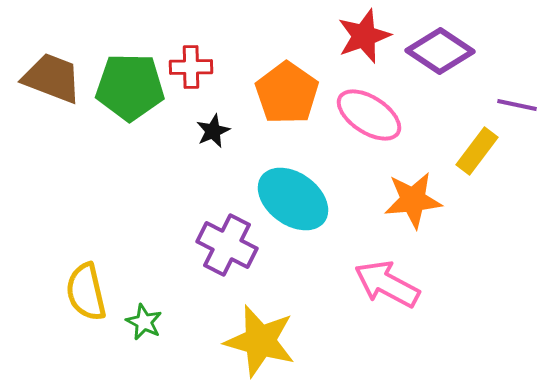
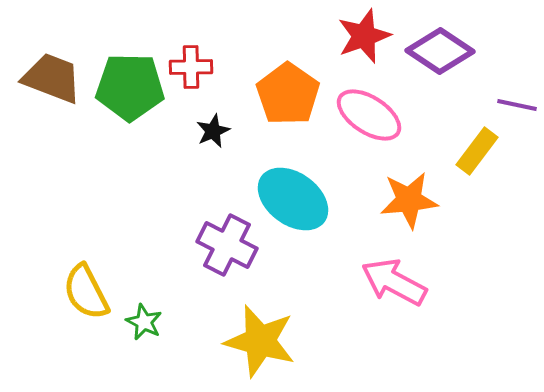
orange pentagon: moved 1 px right, 1 px down
orange star: moved 4 px left
pink arrow: moved 7 px right, 2 px up
yellow semicircle: rotated 14 degrees counterclockwise
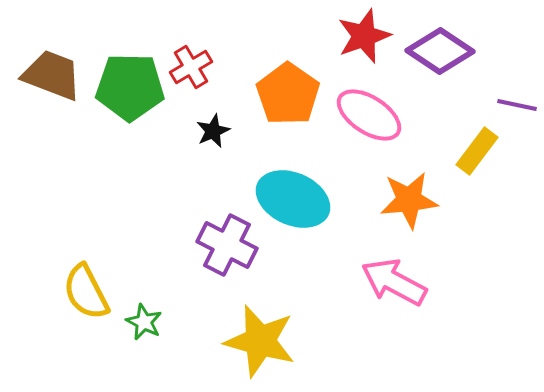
red cross: rotated 30 degrees counterclockwise
brown trapezoid: moved 3 px up
cyan ellipse: rotated 12 degrees counterclockwise
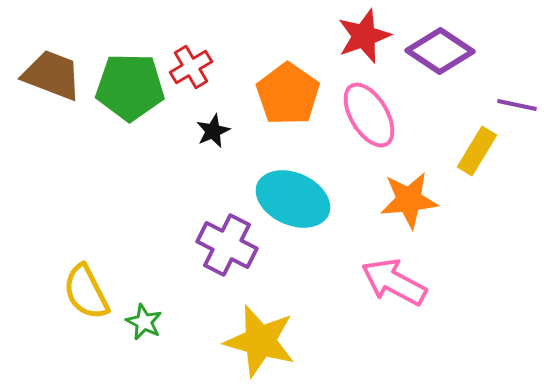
pink ellipse: rotated 26 degrees clockwise
yellow rectangle: rotated 6 degrees counterclockwise
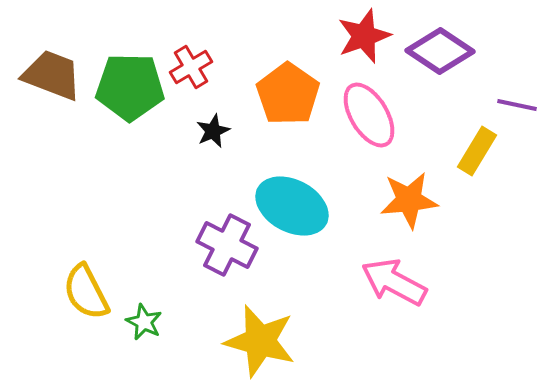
cyan ellipse: moved 1 px left, 7 px down; rotated 4 degrees clockwise
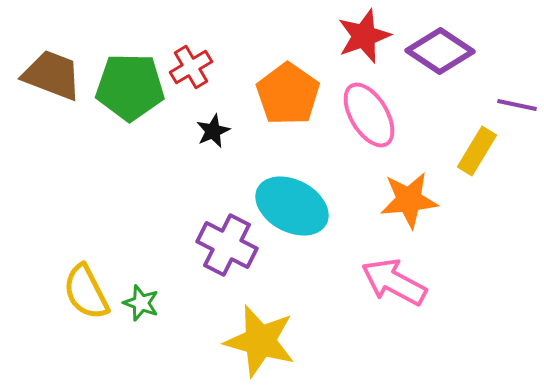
green star: moved 3 px left, 19 px up; rotated 6 degrees counterclockwise
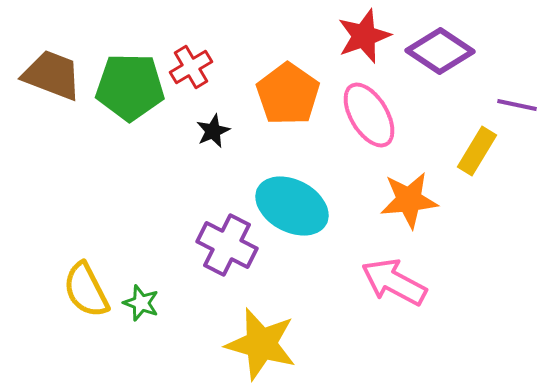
yellow semicircle: moved 2 px up
yellow star: moved 1 px right, 3 px down
